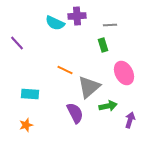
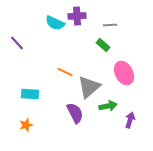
green rectangle: rotated 32 degrees counterclockwise
orange line: moved 2 px down
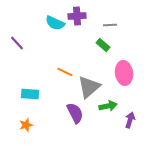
pink ellipse: rotated 20 degrees clockwise
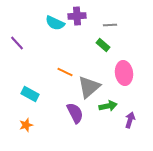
cyan rectangle: rotated 24 degrees clockwise
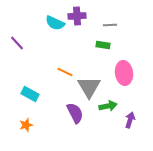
green rectangle: rotated 32 degrees counterclockwise
gray triangle: rotated 20 degrees counterclockwise
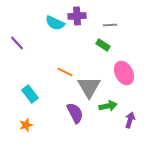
green rectangle: rotated 24 degrees clockwise
pink ellipse: rotated 20 degrees counterclockwise
cyan rectangle: rotated 24 degrees clockwise
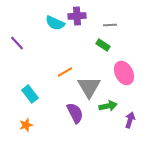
orange line: rotated 56 degrees counterclockwise
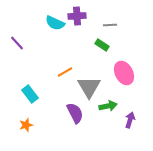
green rectangle: moved 1 px left
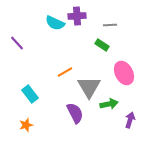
green arrow: moved 1 px right, 2 px up
